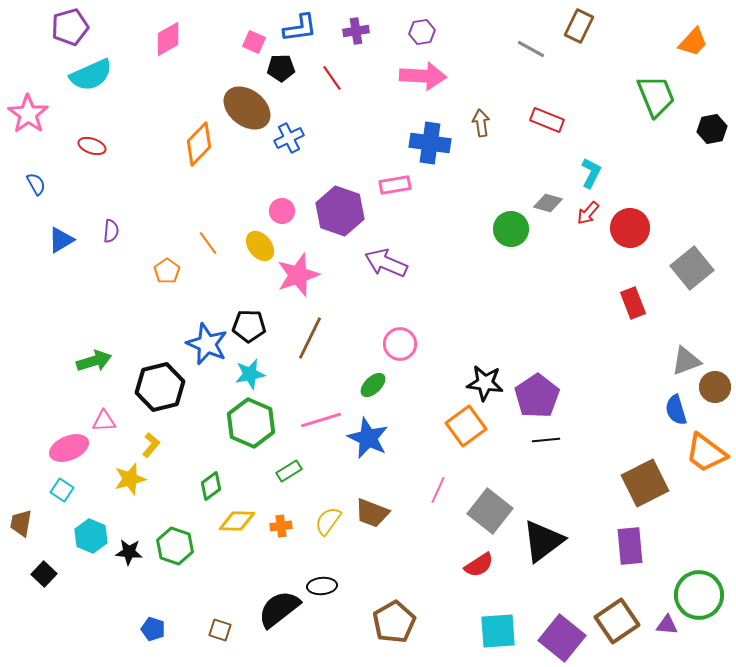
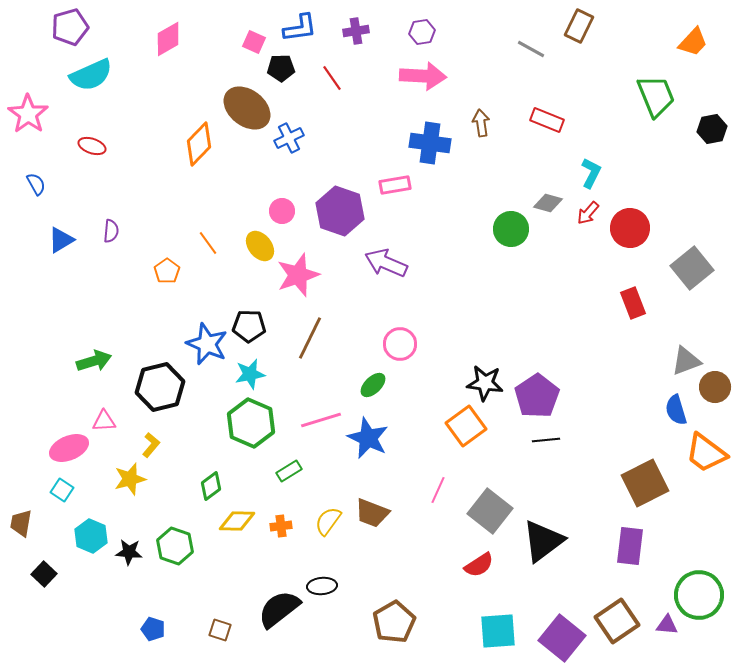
purple rectangle at (630, 546): rotated 12 degrees clockwise
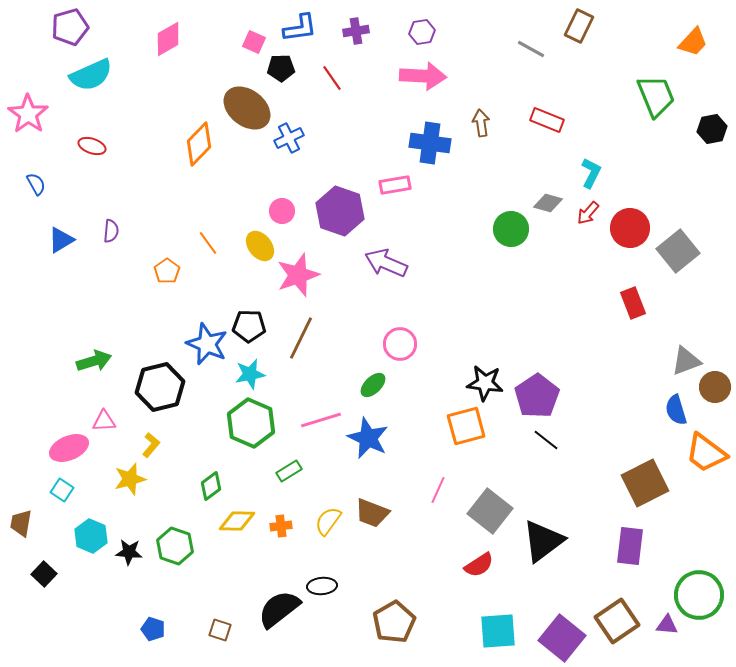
gray square at (692, 268): moved 14 px left, 17 px up
brown line at (310, 338): moved 9 px left
orange square at (466, 426): rotated 21 degrees clockwise
black line at (546, 440): rotated 44 degrees clockwise
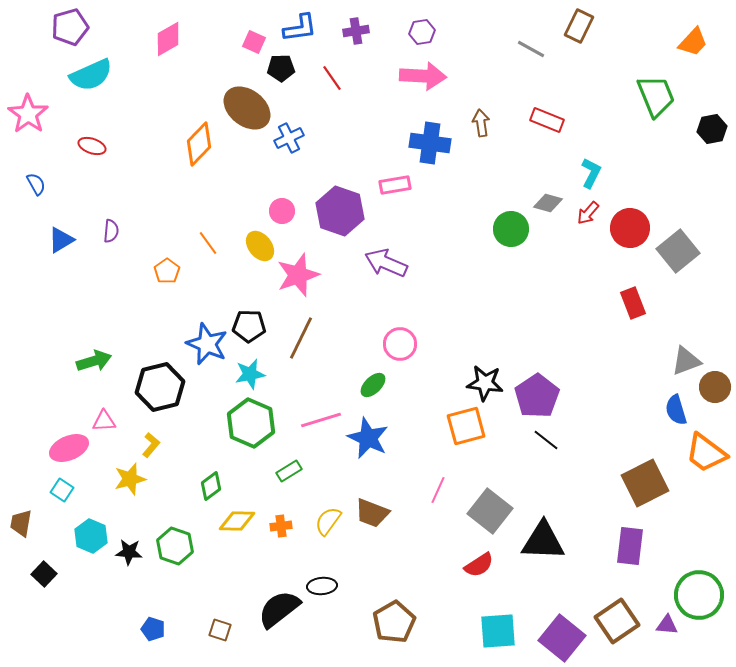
black triangle at (543, 541): rotated 39 degrees clockwise
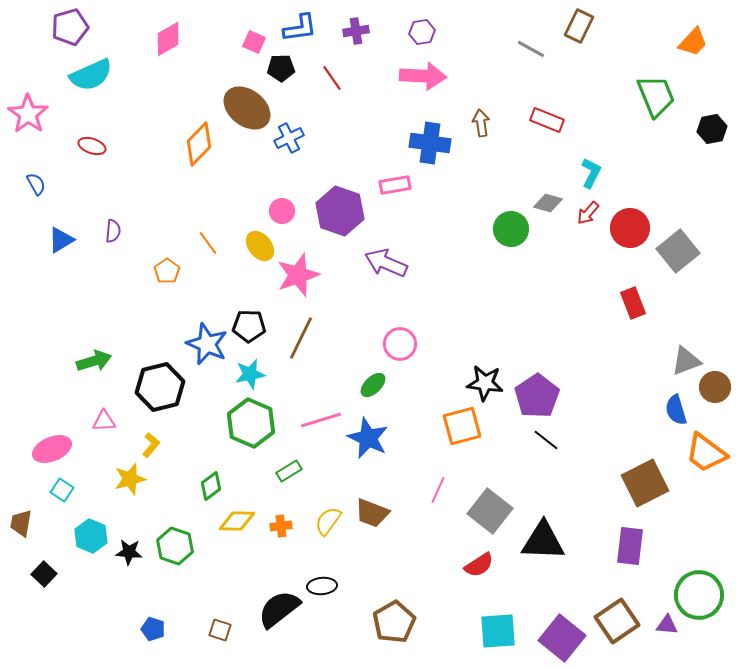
purple semicircle at (111, 231): moved 2 px right
orange square at (466, 426): moved 4 px left
pink ellipse at (69, 448): moved 17 px left, 1 px down
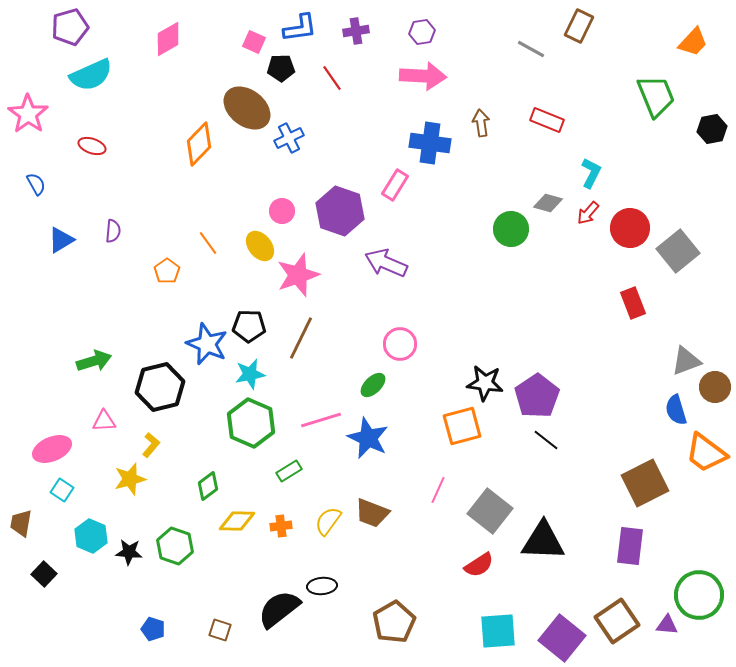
pink rectangle at (395, 185): rotated 48 degrees counterclockwise
green diamond at (211, 486): moved 3 px left
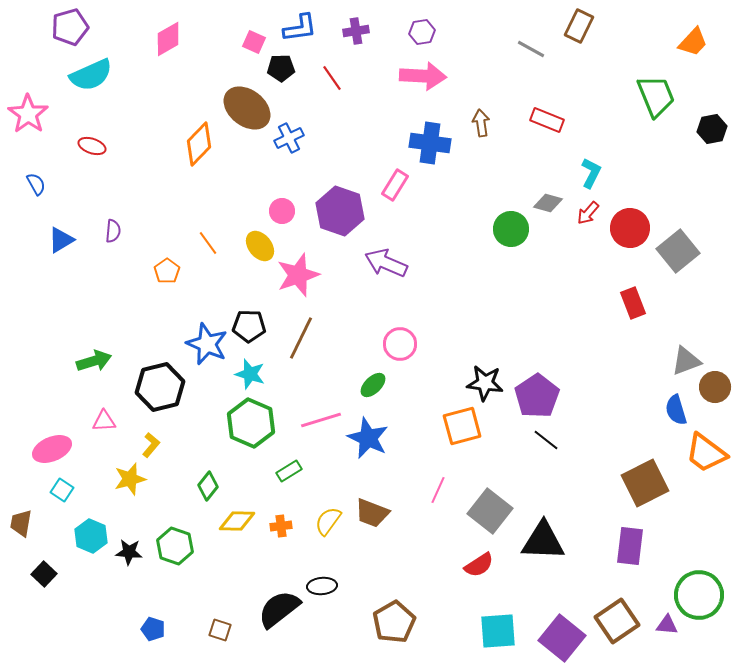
cyan star at (250, 374): rotated 28 degrees clockwise
green diamond at (208, 486): rotated 16 degrees counterclockwise
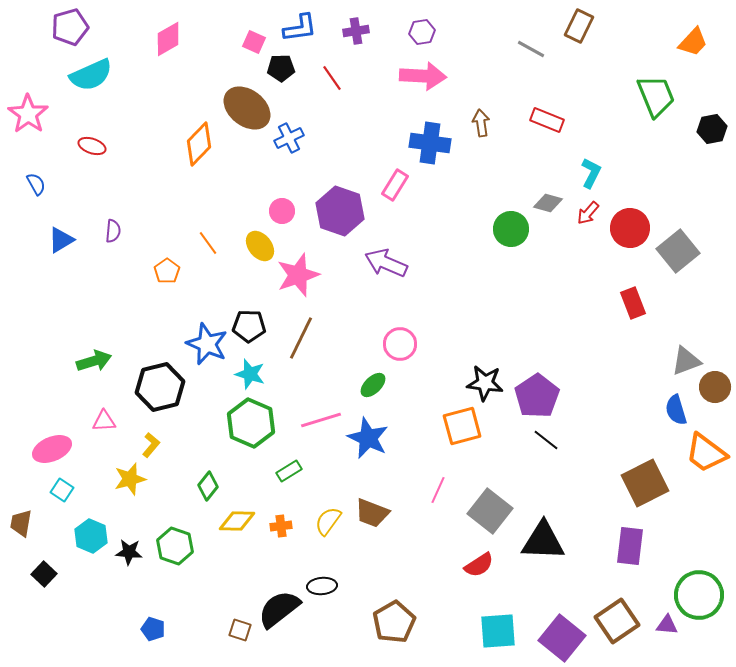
brown square at (220, 630): moved 20 px right
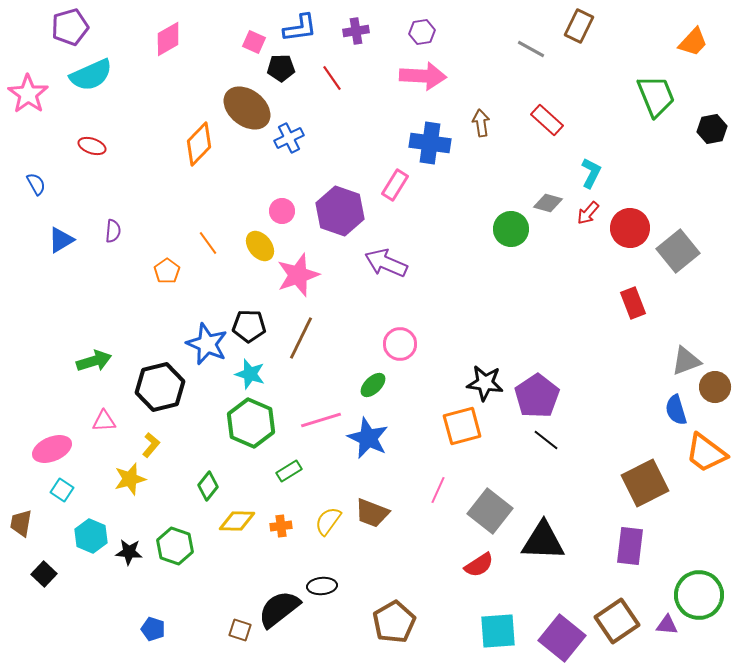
pink star at (28, 114): moved 20 px up
red rectangle at (547, 120): rotated 20 degrees clockwise
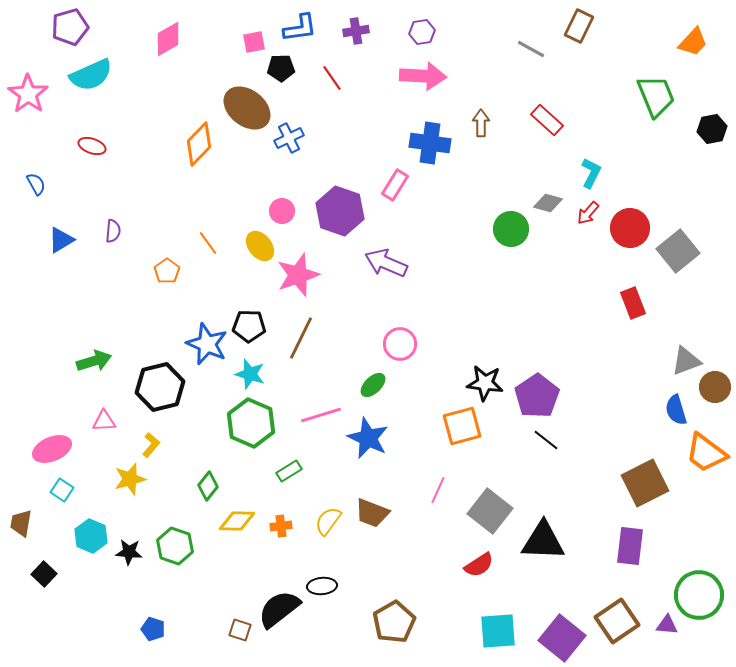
pink square at (254, 42): rotated 35 degrees counterclockwise
brown arrow at (481, 123): rotated 8 degrees clockwise
pink line at (321, 420): moved 5 px up
